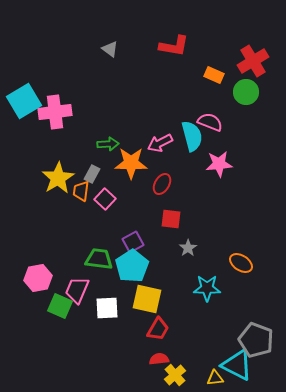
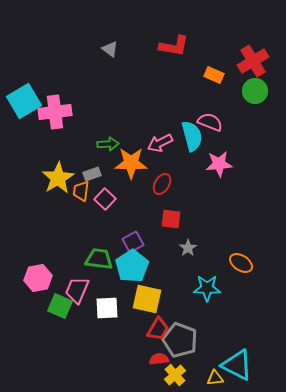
green circle: moved 9 px right, 1 px up
gray rectangle: rotated 42 degrees clockwise
gray pentagon: moved 76 px left
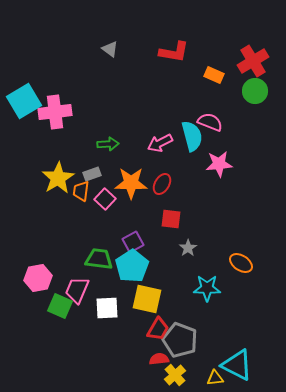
red L-shape: moved 6 px down
orange star: moved 20 px down
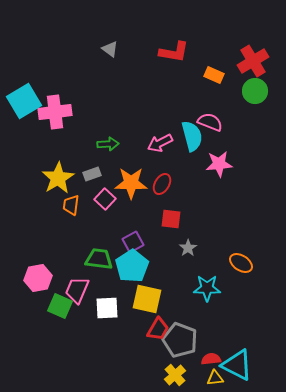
orange trapezoid: moved 10 px left, 14 px down
red semicircle: moved 52 px right
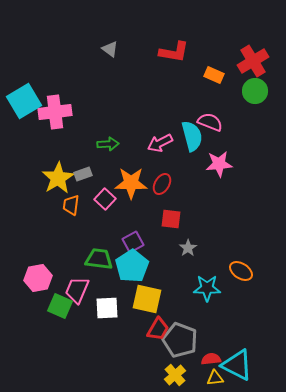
gray rectangle: moved 9 px left
orange ellipse: moved 8 px down
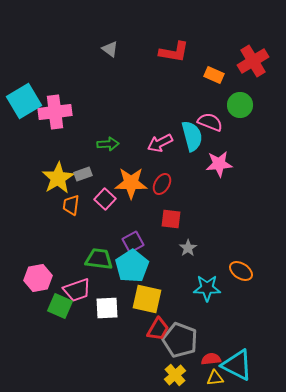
green circle: moved 15 px left, 14 px down
pink trapezoid: rotated 132 degrees counterclockwise
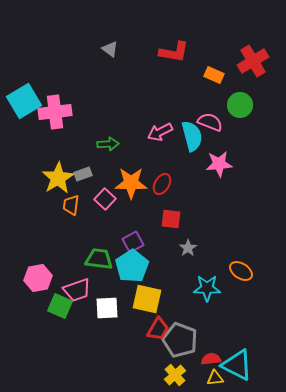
pink arrow: moved 11 px up
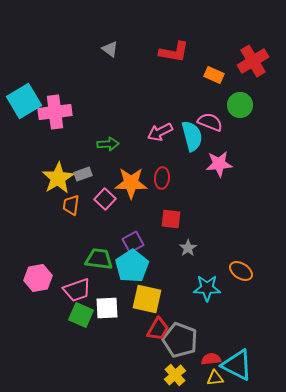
red ellipse: moved 6 px up; rotated 25 degrees counterclockwise
green square: moved 21 px right, 9 px down
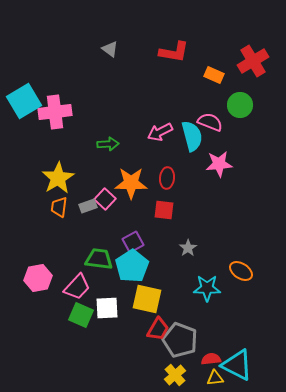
gray rectangle: moved 5 px right, 32 px down
red ellipse: moved 5 px right
orange trapezoid: moved 12 px left, 2 px down
red square: moved 7 px left, 9 px up
pink trapezoid: moved 3 px up; rotated 28 degrees counterclockwise
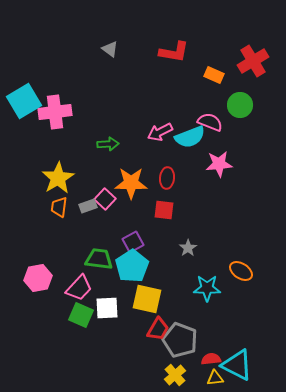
cyan semicircle: moved 2 px left, 1 px down; rotated 84 degrees clockwise
pink trapezoid: moved 2 px right, 1 px down
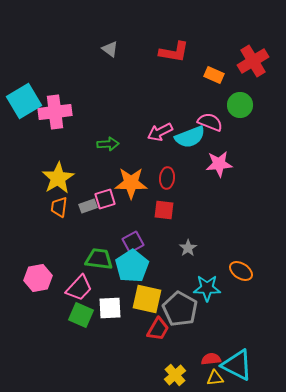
pink square: rotated 30 degrees clockwise
white square: moved 3 px right
gray pentagon: moved 31 px up; rotated 8 degrees clockwise
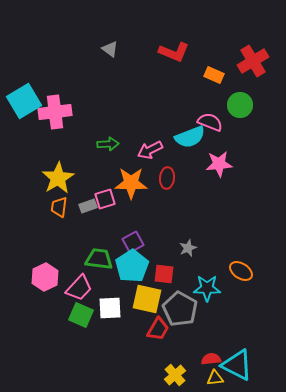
red L-shape: rotated 12 degrees clockwise
pink arrow: moved 10 px left, 18 px down
red square: moved 64 px down
gray star: rotated 12 degrees clockwise
pink hexagon: moved 7 px right, 1 px up; rotated 16 degrees counterclockwise
